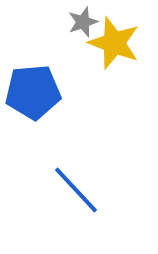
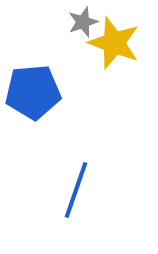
blue line: rotated 62 degrees clockwise
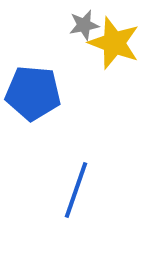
gray star: moved 1 px right, 3 px down; rotated 8 degrees clockwise
blue pentagon: moved 1 px down; rotated 10 degrees clockwise
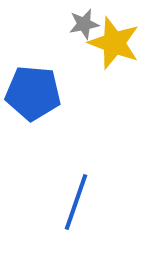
gray star: moved 1 px up
blue line: moved 12 px down
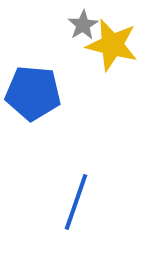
gray star: moved 1 px left, 1 px down; rotated 20 degrees counterclockwise
yellow star: moved 2 px left, 2 px down; rotated 6 degrees counterclockwise
